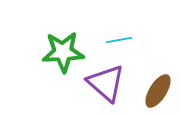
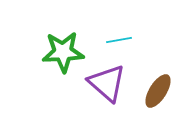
purple triangle: moved 1 px right
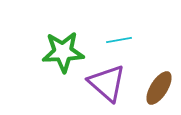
brown ellipse: moved 1 px right, 3 px up
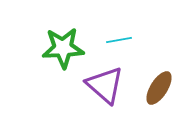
green star: moved 4 px up
purple triangle: moved 2 px left, 2 px down
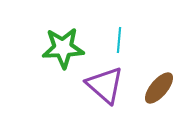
cyan line: rotated 75 degrees counterclockwise
brown ellipse: rotated 8 degrees clockwise
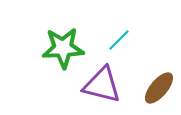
cyan line: rotated 40 degrees clockwise
purple triangle: moved 3 px left; rotated 27 degrees counterclockwise
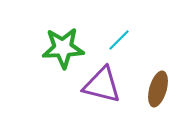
brown ellipse: moved 1 px left, 1 px down; rotated 24 degrees counterclockwise
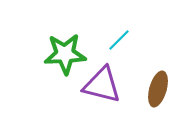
green star: moved 2 px right, 6 px down
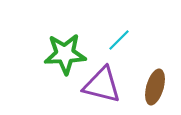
brown ellipse: moved 3 px left, 2 px up
